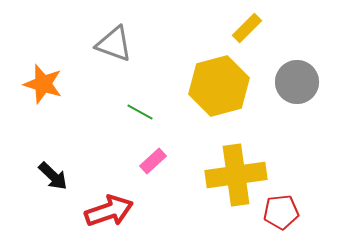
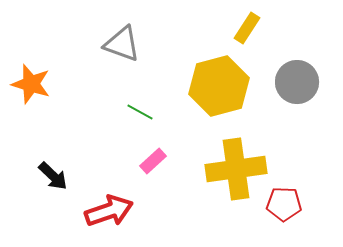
yellow rectangle: rotated 12 degrees counterclockwise
gray triangle: moved 8 px right
orange star: moved 12 px left
yellow cross: moved 6 px up
red pentagon: moved 3 px right, 8 px up; rotated 8 degrees clockwise
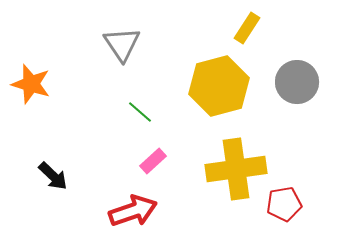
gray triangle: rotated 36 degrees clockwise
green line: rotated 12 degrees clockwise
red pentagon: rotated 12 degrees counterclockwise
red arrow: moved 24 px right
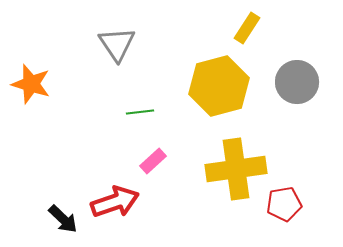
gray triangle: moved 5 px left
green line: rotated 48 degrees counterclockwise
black arrow: moved 10 px right, 43 px down
red arrow: moved 18 px left, 9 px up
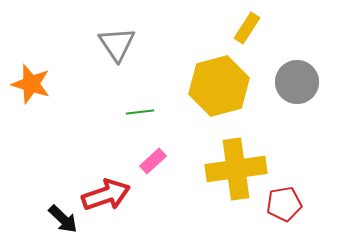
red arrow: moved 9 px left, 7 px up
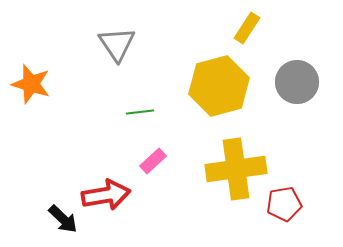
red arrow: rotated 9 degrees clockwise
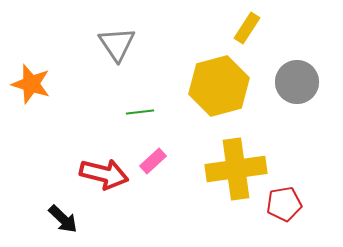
red arrow: moved 2 px left, 21 px up; rotated 24 degrees clockwise
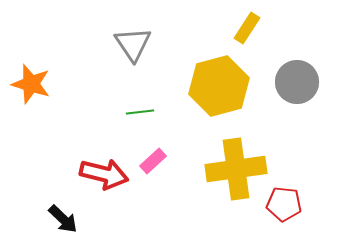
gray triangle: moved 16 px right
red pentagon: rotated 16 degrees clockwise
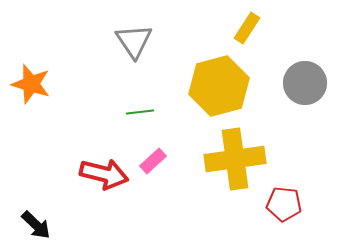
gray triangle: moved 1 px right, 3 px up
gray circle: moved 8 px right, 1 px down
yellow cross: moved 1 px left, 10 px up
black arrow: moved 27 px left, 6 px down
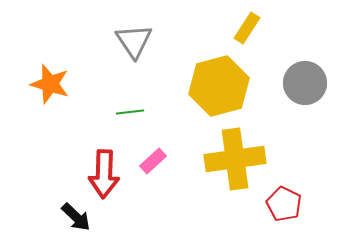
orange star: moved 19 px right
green line: moved 10 px left
red arrow: rotated 78 degrees clockwise
red pentagon: rotated 20 degrees clockwise
black arrow: moved 40 px right, 8 px up
